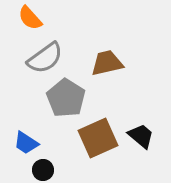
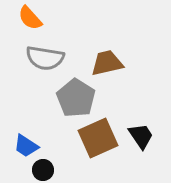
gray semicircle: rotated 45 degrees clockwise
gray pentagon: moved 10 px right
black trapezoid: rotated 16 degrees clockwise
blue trapezoid: moved 3 px down
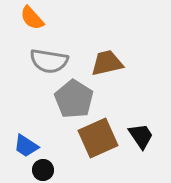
orange semicircle: moved 2 px right
gray semicircle: moved 4 px right, 3 px down
gray pentagon: moved 2 px left, 1 px down
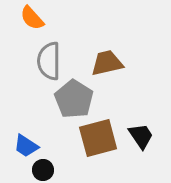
gray semicircle: rotated 81 degrees clockwise
brown square: rotated 9 degrees clockwise
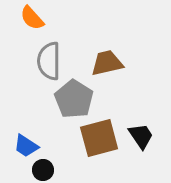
brown square: moved 1 px right
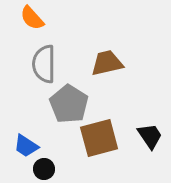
gray semicircle: moved 5 px left, 3 px down
gray pentagon: moved 5 px left, 5 px down
black trapezoid: moved 9 px right
black circle: moved 1 px right, 1 px up
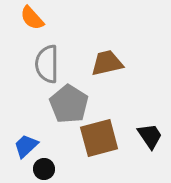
gray semicircle: moved 3 px right
blue trapezoid: rotated 104 degrees clockwise
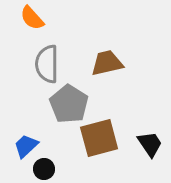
black trapezoid: moved 8 px down
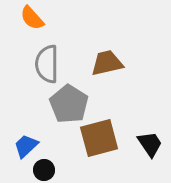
black circle: moved 1 px down
